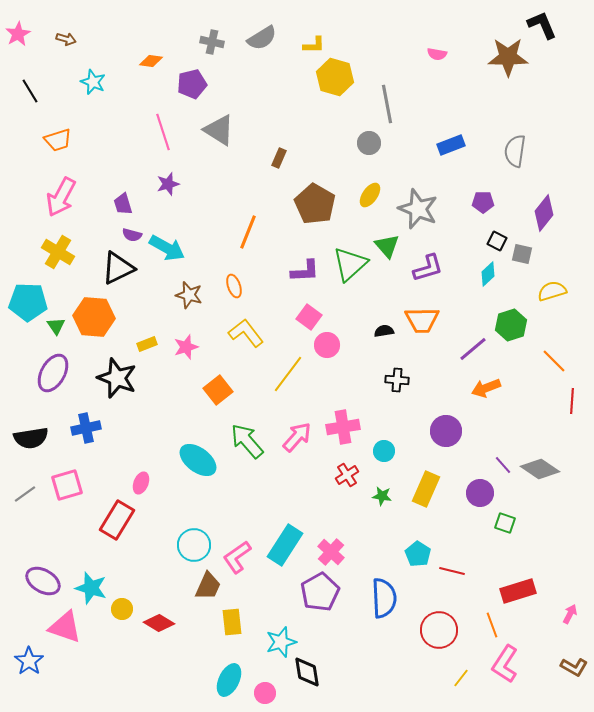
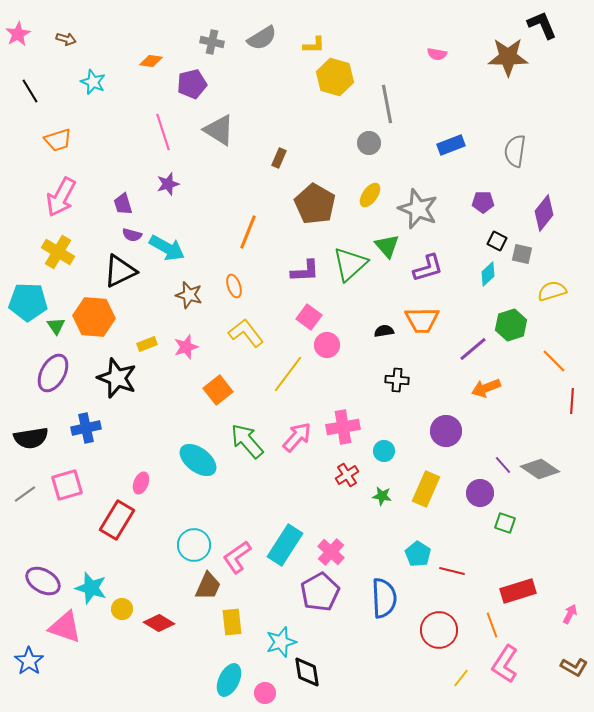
black triangle at (118, 268): moved 2 px right, 3 px down
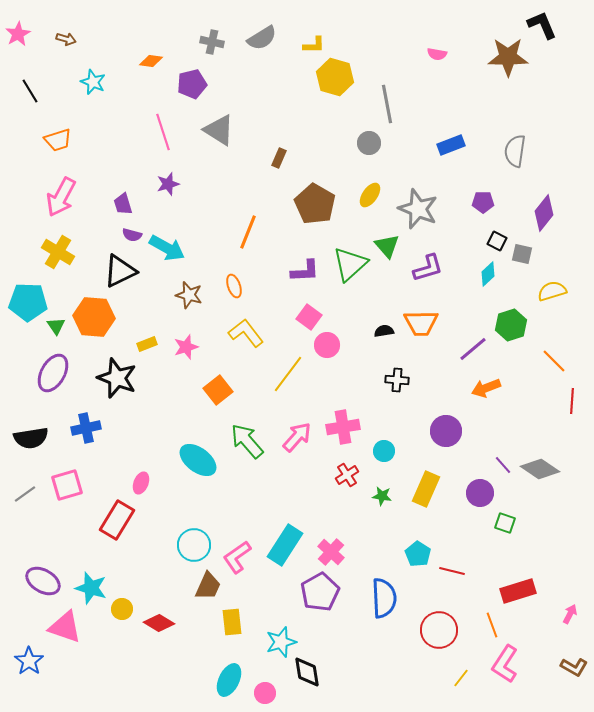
orange trapezoid at (422, 320): moved 1 px left, 3 px down
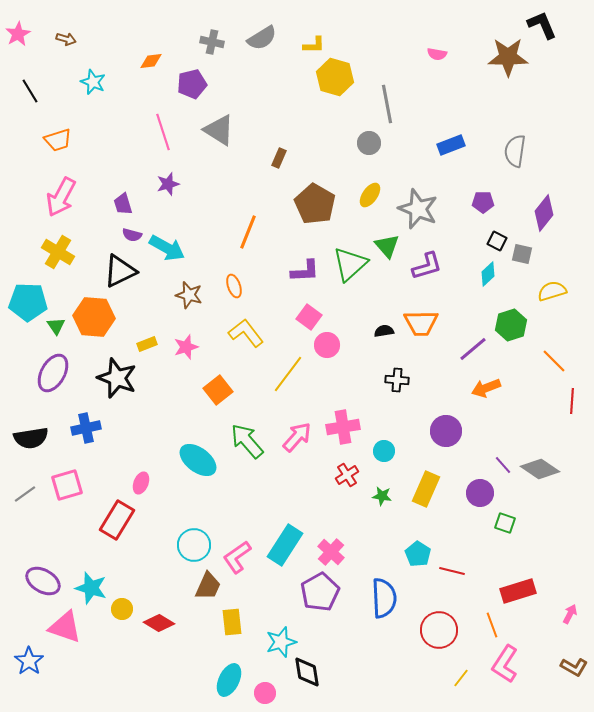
orange diamond at (151, 61): rotated 15 degrees counterclockwise
purple L-shape at (428, 268): moved 1 px left, 2 px up
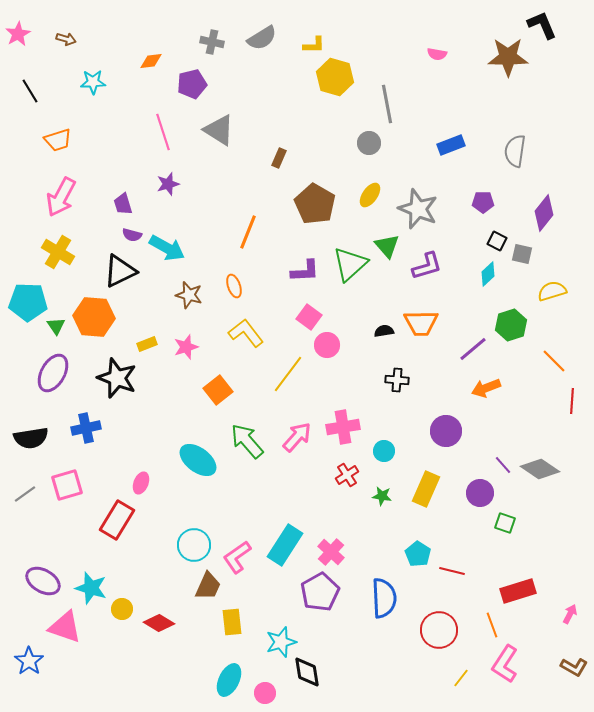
cyan star at (93, 82): rotated 25 degrees counterclockwise
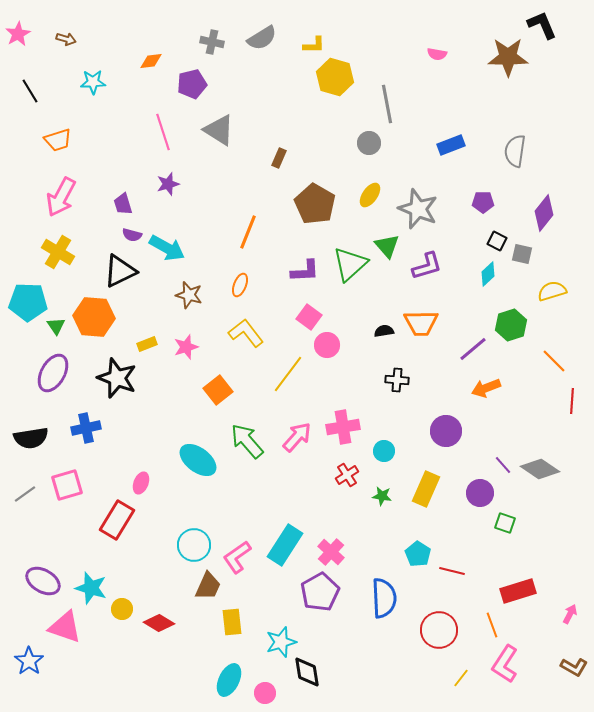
orange ellipse at (234, 286): moved 6 px right, 1 px up; rotated 40 degrees clockwise
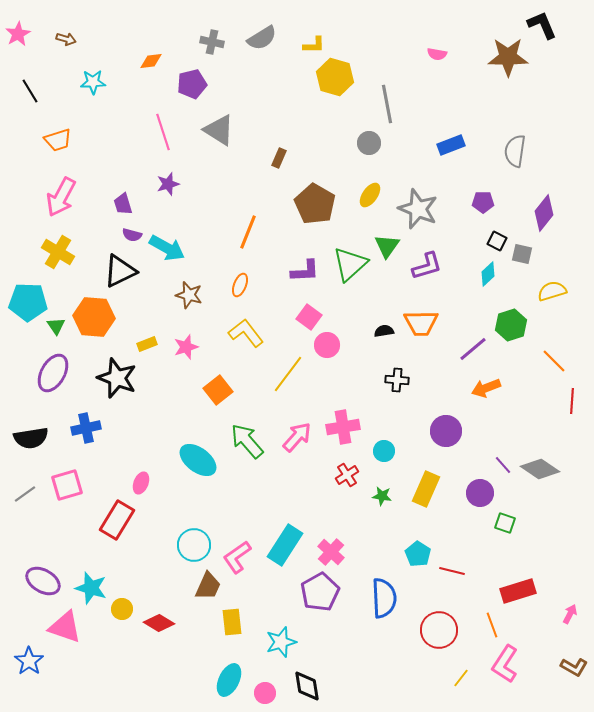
green triangle at (387, 246): rotated 16 degrees clockwise
black diamond at (307, 672): moved 14 px down
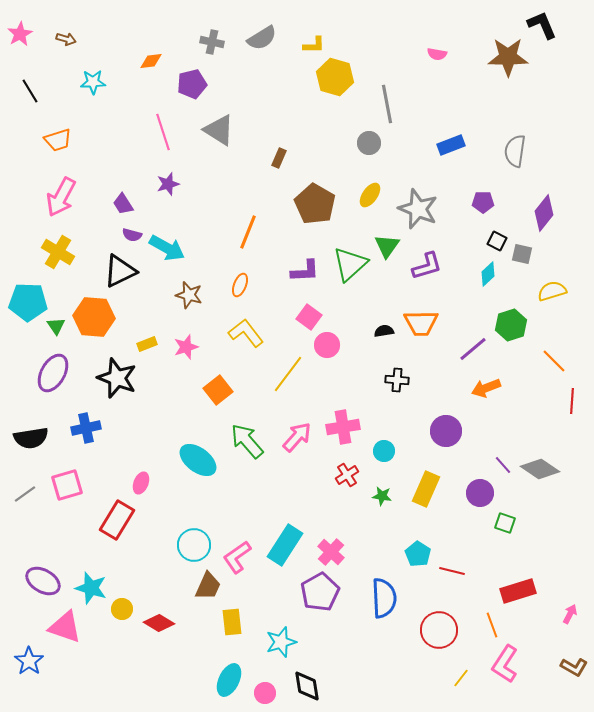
pink star at (18, 34): moved 2 px right
purple trapezoid at (123, 204): rotated 15 degrees counterclockwise
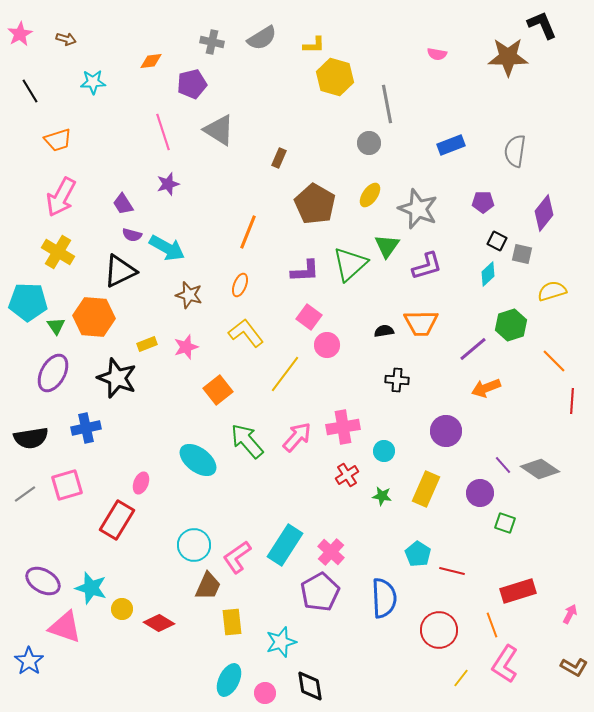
yellow line at (288, 374): moved 3 px left
black diamond at (307, 686): moved 3 px right
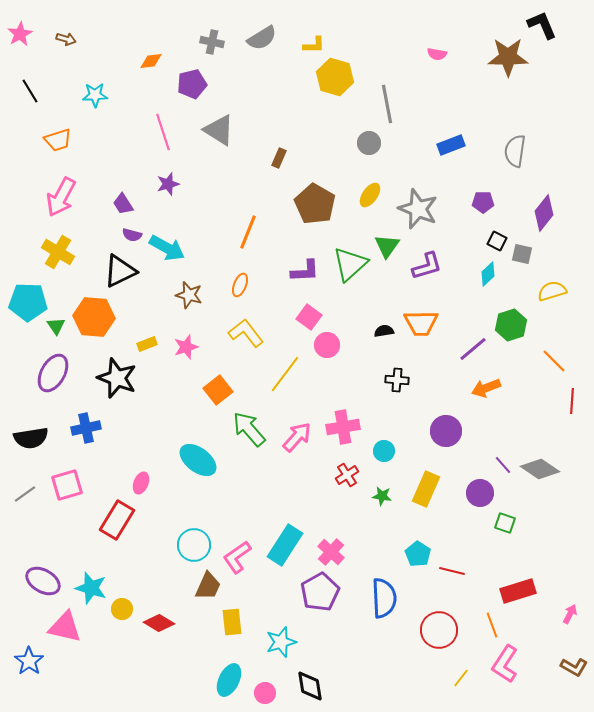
cyan star at (93, 82): moved 2 px right, 13 px down
green arrow at (247, 441): moved 2 px right, 12 px up
pink triangle at (65, 627): rotated 6 degrees counterclockwise
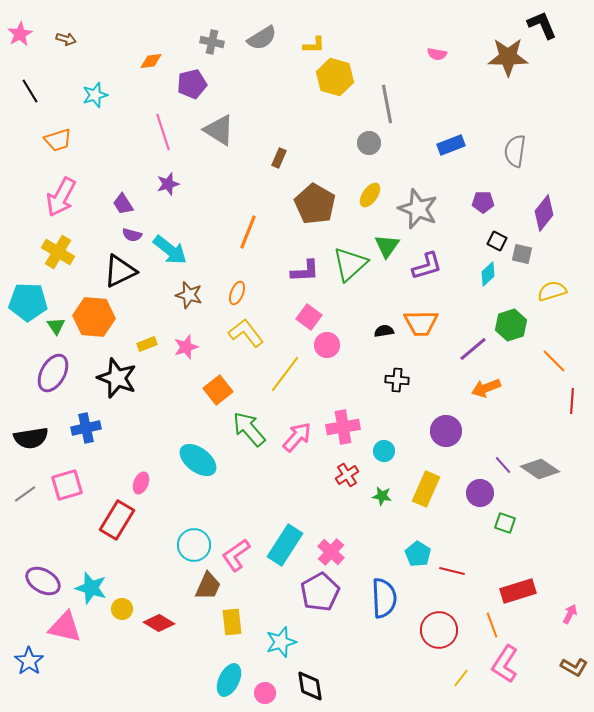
cyan star at (95, 95): rotated 15 degrees counterclockwise
cyan arrow at (167, 248): moved 3 px right, 2 px down; rotated 9 degrees clockwise
orange ellipse at (240, 285): moved 3 px left, 8 px down
pink L-shape at (237, 557): moved 1 px left, 2 px up
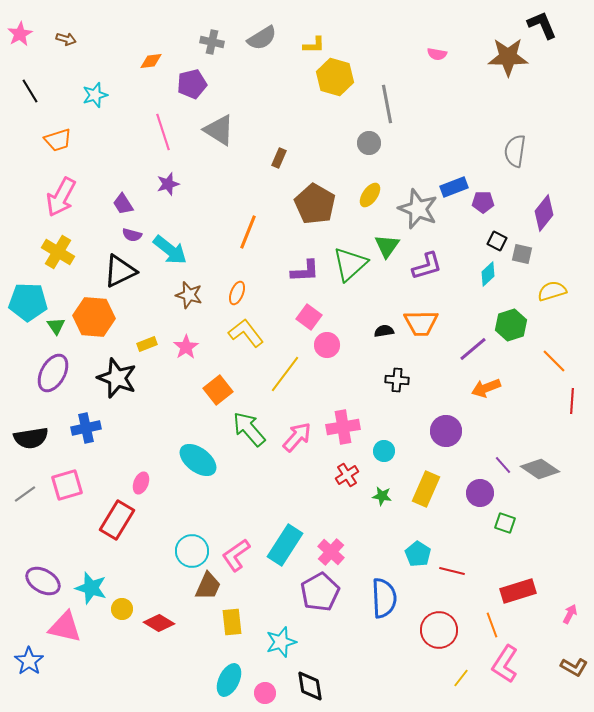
blue rectangle at (451, 145): moved 3 px right, 42 px down
pink star at (186, 347): rotated 15 degrees counterclockwise
cyan circle at (194, 545): moved 2 px left, 6 px down
